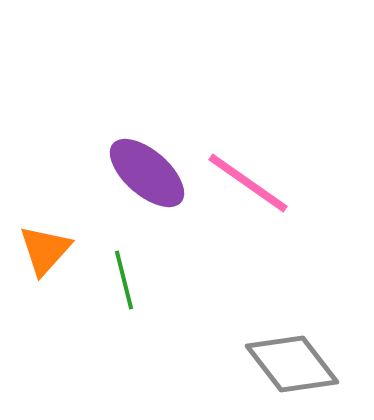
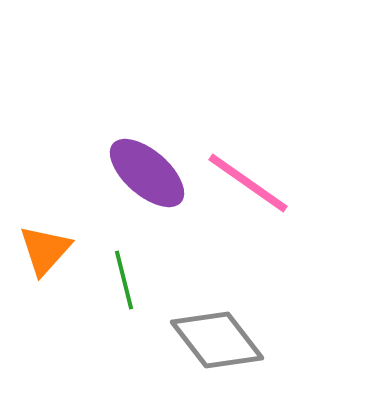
gray diamond: moved 75 px left, 24 px up
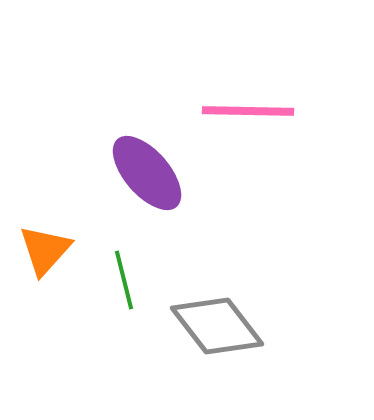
purple ellipse: rotated 8 degrees clockwise
pink line: moved 72 px up; rotated 34 degrees counterclockwise
gray diamond: moved 14 px up
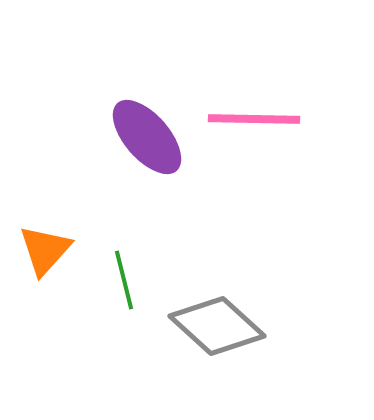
pink line: moved 6 px right, 8 px down
purple ellipse: moved 36 px up
gray diamond: rotated 10 degrees counterclockwise
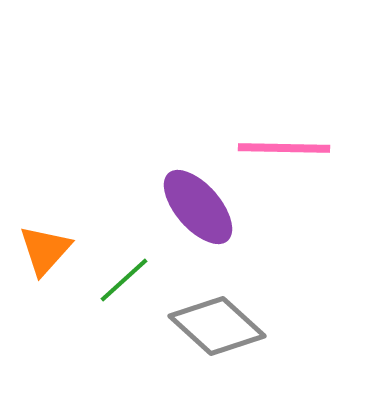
pink line: moved 30 px right, 29 px down
purple ellipse: moved 51 px right, 70 px down
green line: rotated 62 degrees clockwise
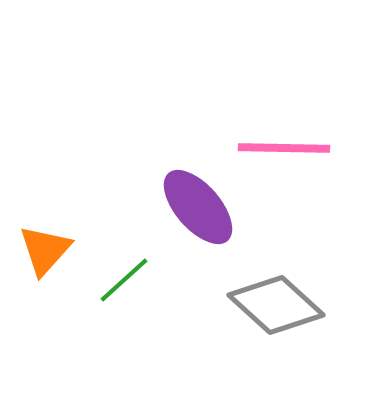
gray diamond: moved 59 px right, 21 px up
